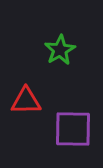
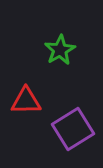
purple square: rotated 33 degrees counterclockwise
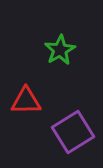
purple square: moved 3 px down
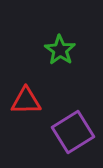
green star: rotated 8 degrees counterclockwise
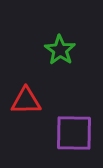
purple square: moved 1 px right, 1 px down; rotated 33 degrees clockwise
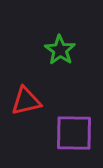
red triangle: rotated 12 degrees counterclockwise
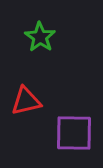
green star: moved 20 px left, 13 px up
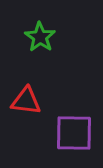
red triangle: rotated 20 degrees clockwise
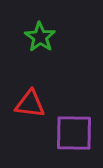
red triangle: moved 4 px right, 3 px down
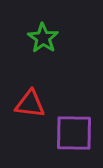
green star: moved 3 px right, 1 px down
